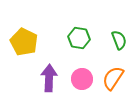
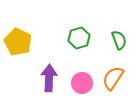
green hexagon: rotated 25 degrees counterclockwise
yellow pentagon: moved 6 px left
pink circle: moved 4 px down
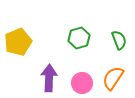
yellow pentagon: rotated 24 degrees clockwise
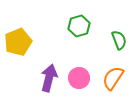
green hexagon: moved 12 px up
purple arrow: rotated 12 degrees clockwise
pink circle: moved 3 px left, 5 px up
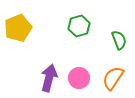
yellow pentagon: moved 14 px up
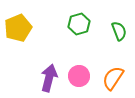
green hexagon: moved 2 px up
green semicircle: moved 9 px up
pink circle: moved 2 px up
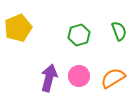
green hexagon: moved 11 px down
orange semicircle: rotated 25 degrees clockwise
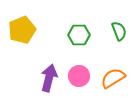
yellow pentagon: moved 4 px right, 2 px down
green hexagon: rotated 15 degrees clockwise
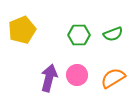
green semicircle: moved 6 px left, 3 px down; rotated 90 degrees clockwise
pink circle: moved 2 px left, 1 px up
